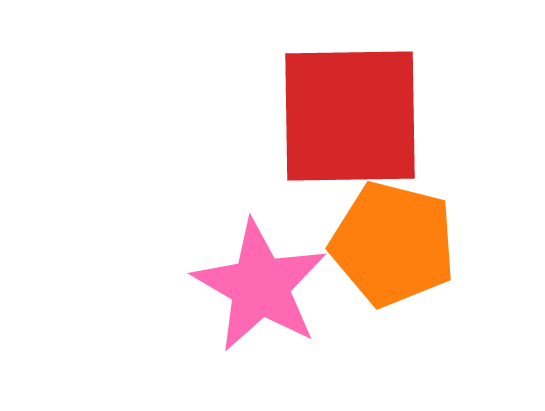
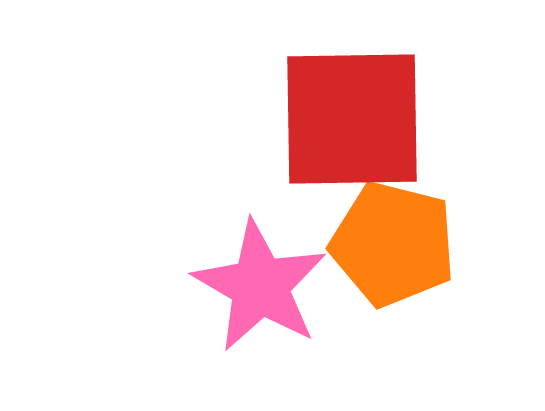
red square: moved 2 px right, 3 px down
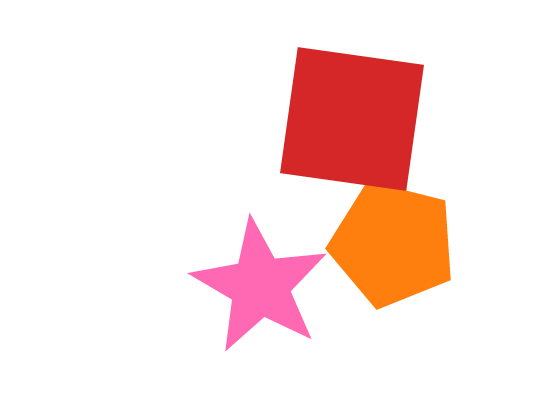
red square: rotated 9 degrees clockwise
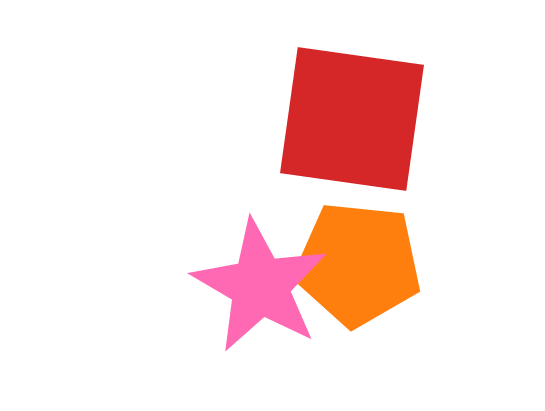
orange pentagon: moved 35 px left, 20 px down; rotated 8 degrees counterclockwise
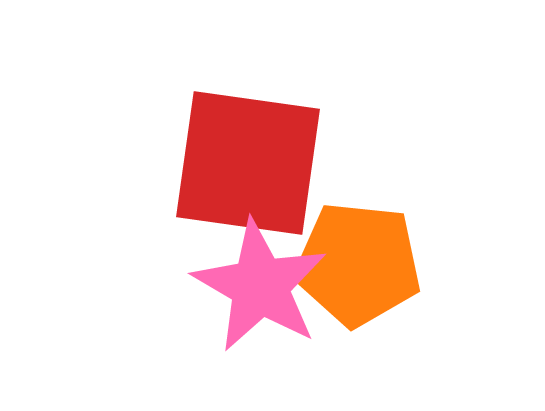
red square: moved 104 px left, 44 px down
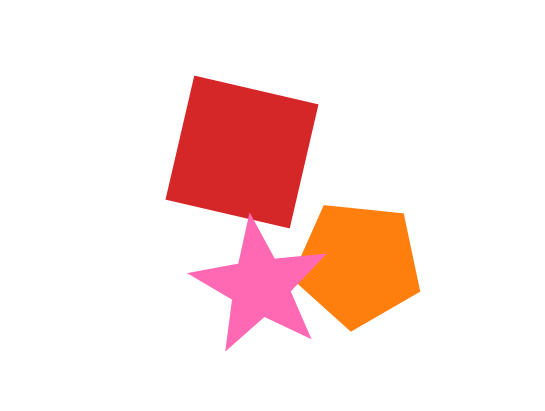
red square: moved 6 px left, 11 px up; rotated 5 degrees clockwise
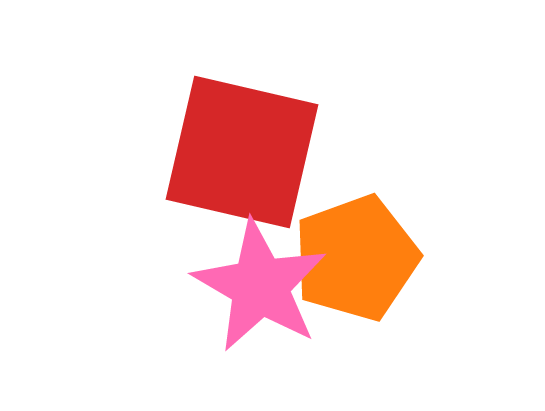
orange pentagon: moved 2 px left, 6 px up; rotated 26 degrees counterclockwise
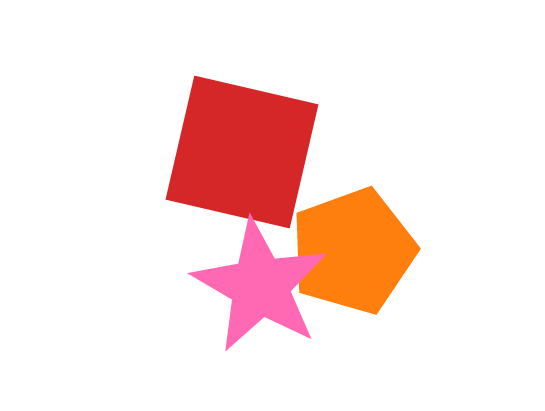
orange pentagon: moved 3 px left, 7 px up
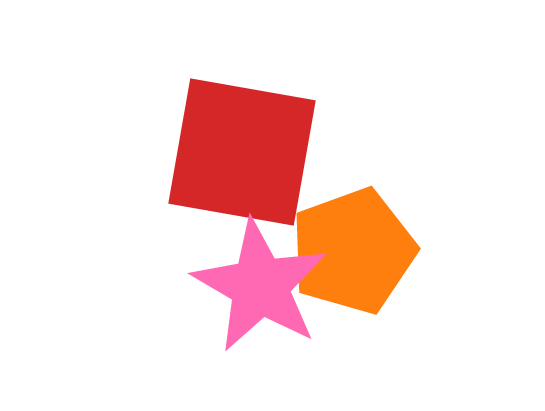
red square: rotated 3 degrees counterclockwise
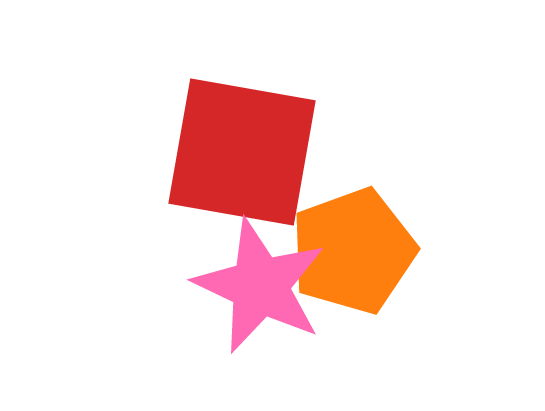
pink star: rotated 5 degrees counterclockwise
